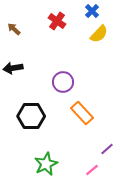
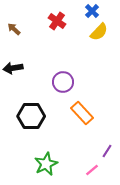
yellow semicircle: moved 2 px up
purple line: moved 2 px down; rotated 16 degrees counterclockwise
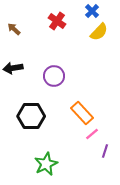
purple circle: moved 9 px left, 6 px up
purple line: moved 2 px left; rotated 16 degrees counterclockwise
pink line: moved 36 px up
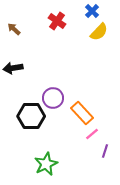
purple circle: moved 1 px left, 22 px down
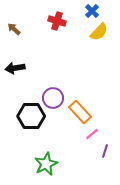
red cross: rotated 18 degrees counterclockwise
black arrow: moved 2 px right
orange rectangle: moved 2 px left, 1 px up
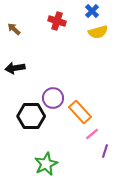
yellow semicircle: moved 1 px left; rotated 30 degrees clockwise
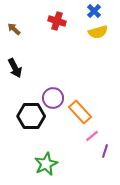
blue cross: moved 2 px right
black arrow: rotated 108 degrees counterclockwise
pink line: moved 2 px down
